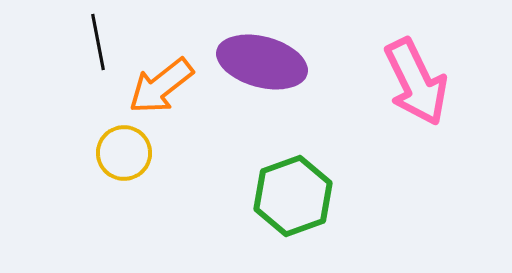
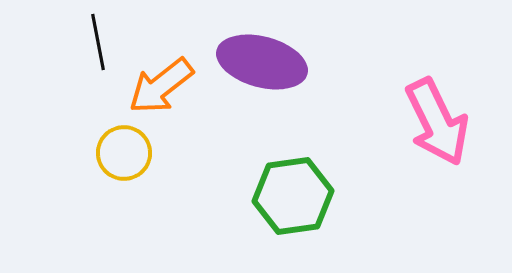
pink arrow: moved 21 px right, 40 px down
green hexagon: rotated 12 degrees clockwise
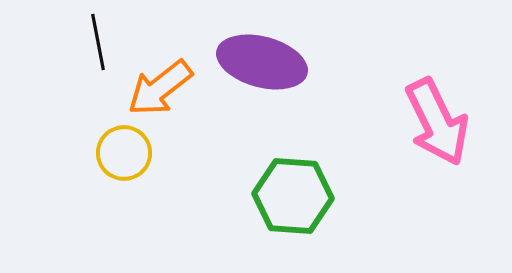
orange arrow: moved 1 px left, 2 px down
green hexagon: rotated 12 degrees clockwise
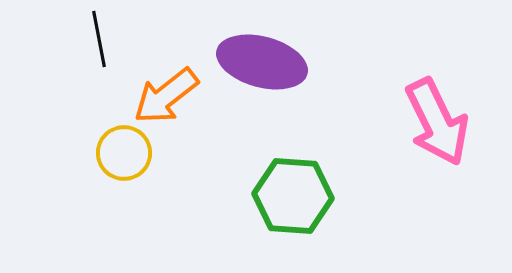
black line: moved 1 px right, 3 px up
orange arrow: moved 6 px right, 8 px down
